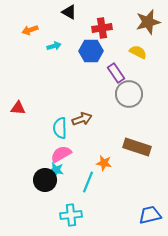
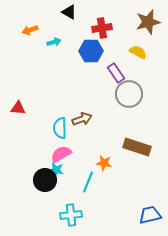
cyan arrow: moved 4 px up
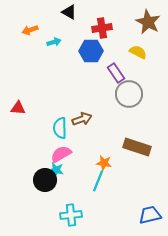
brown star: rotated 30 degrees counterclockwise
cyan line: moved 10 px right, 1 px up
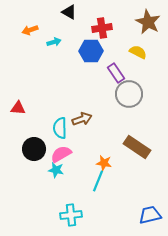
brown rectangle: rotated 16 degrees clockwise
black circle: moved 11 px left, 31 px up
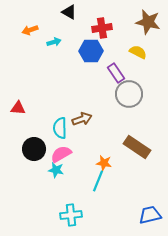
brown star: rotated 15 degrees counterclockwise
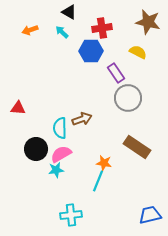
cyan arrow: moved 8 px right, 10 px up; rotated 120 degrees counterclockwise
gray circle: moved 1 px left, 4 px down
black circle: moved 2 px right
cyan star: rotated 21 degrees counterclockwise
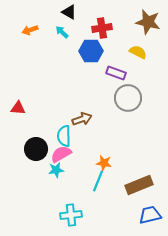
purple rectangle: rotated 36 degrees counterclockwise
cyan semicircle: moved 4 px right, 8 px down
brown rectangle: moved 2 px right, 38 px down; rotated 56 degrees counterclockwise
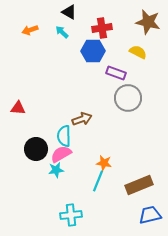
blue hexagon: moved 2 px right
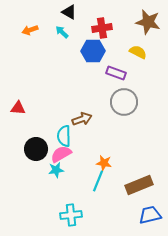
gray circle: moved 4 px left, 4 px down
